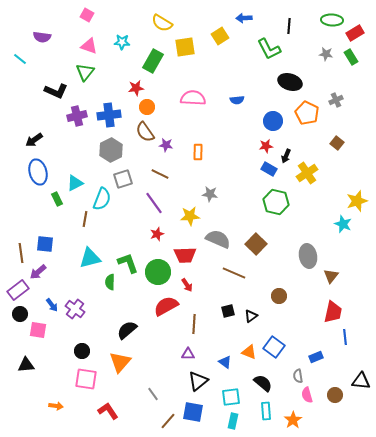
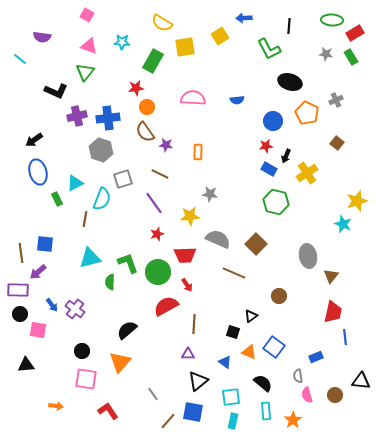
blue cross at (109, 115): moved 1 px left, 3 px down
gray hexagon at (111, 150): moved 10 px left; rotated 15 degrees counterclockwise
purple rectangle at (18, 290): rotated 40 degrees clockwise
black square at (228, 311): moved 5 px right, 21 px down; rotated 32 degrees clockwise
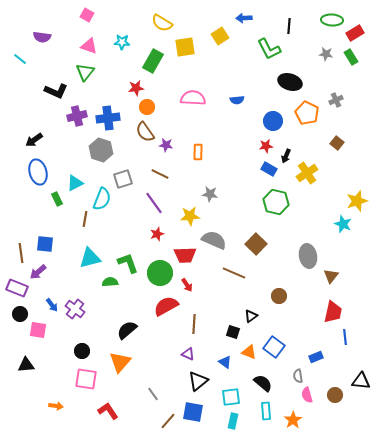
gray semicircle at (218, 239): moved 4 px left, 1 px down
green circle at (158, 272): moved 2 px right, 1 px down
green semicircle at (110, 282): rotated 84 degrees clockwise
purple rectangle at (18, 290): moved 1 px left, 2 px up; rotated 20 degrees clockwise
purple triangle at (188, 354): rotated 24 degrees clockwise
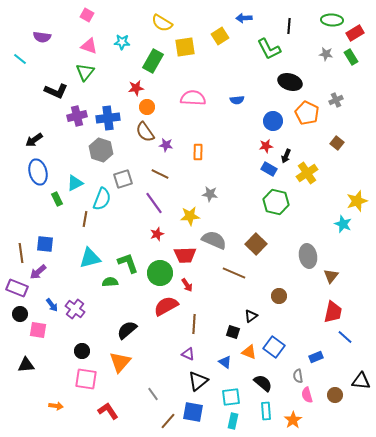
blue line at (345, 337): rotated 42 degrees counterclockwise
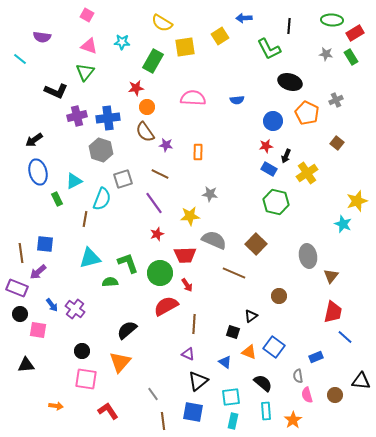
cyan triangle at (75, 183): moved 1 px left, 2 px up
brown line at (168, 421): moved 5 px left; rotated 48 degrees counterclockwise
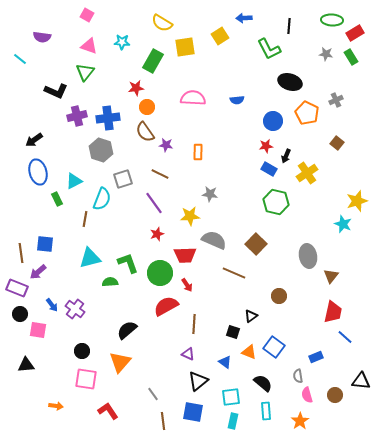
orange star at (293, 420): moved 7 px right, 1 px down
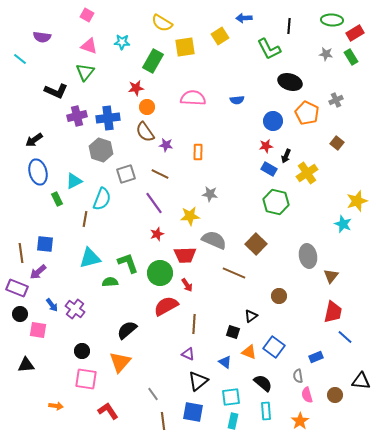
gray square at (123, 179): moved 3 px right, 5 px up
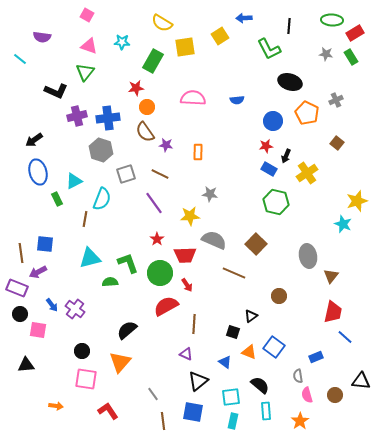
red star at (157, 234): moved 5 px down; rotated 16 degrees counterclockwise
purple arrow at (38, 272): rotated 12 degrees clockwise
purple triangle at (188, 354): moved 2 px left
black semicircle at (263, 383): moved 3 px left, 2 px down
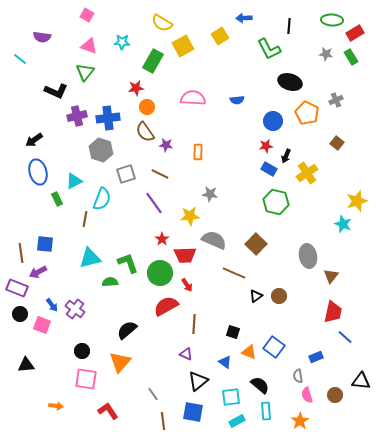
yellow square at (185, 47): moved 2 px left, 1 px up; rotated 20 degrees counterclockwise
red star at (157, 239): moved 5 px right
black triangle at (251, 316): moved 5 px right, 20 px up
pink square at (38, 330): moved 4 px right, 5 px up; rotated 12 degrees clockwise
cyan rectangle at (233, 421): moved 4 px right; rotated 49 degrees clockwise
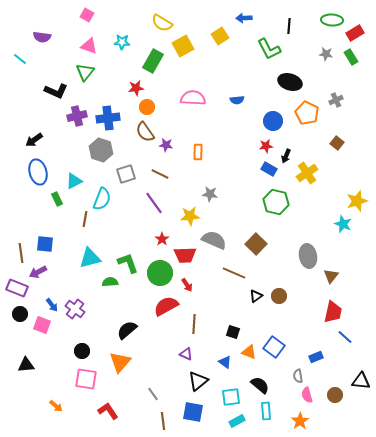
orange arrow at (56, 406): rotated 32 degrees clockwise
